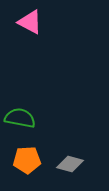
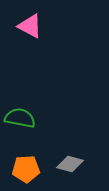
pink triangle: moved 4 px down
orange pentagon: moved 1 px left, 9 px down
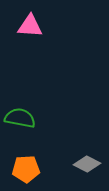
pink triangle: rotated 24 degrees counterclockwise
gray diamond: moved 17 px right; rotated 12 degrees clockwise
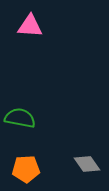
gray diamond: rotated 28 degrees clockwise
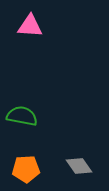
green semicircle: moved 2 px right, 2 px up
gray diamond: moved 8 px left, 2 px down
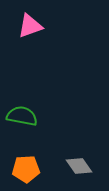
pink triangle: rotated 24 degrees counterclockwise
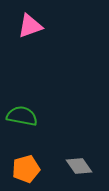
orange pentagon: rotated 12 degrees counterclockwise
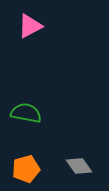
pink triangle: rotated 8 degrees counterclockwise
green semicircle: moved 4 px right, 3 px up
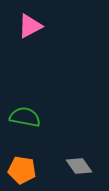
green semicircle: moved 1 px left, 4 px down
orange pentagon: moved 4 px left, 1 px down; rotated 24 degrees clockwise
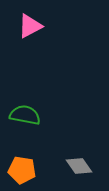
green semicircle: moved 2 px up
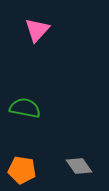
pink triangle: moved 7 px right, 4 px down; rotated 20 degrees counterclockwise
green semicircle: moved 7 px up
